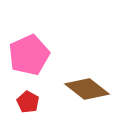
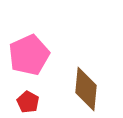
brown diamond: moved 1 px left; rotated 57 degrees clockwise
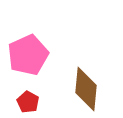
pink pentagon: moved 1 px left
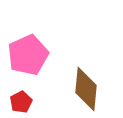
red pentagon: moved 7 px left; rotated 15 degrees clockwise
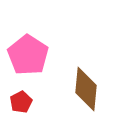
pink pentagon: rotated 15 degrees counterclockwise
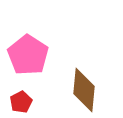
brown diamond: moved 2 px left, 1 px down
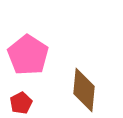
red pentagon: moved 1 px down
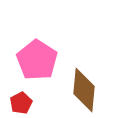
pink pentagon: moved 9 px right, 5 px down
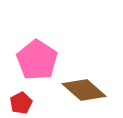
brown diamond: rotated 54 degrees counterclockwise
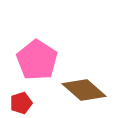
red pentagon: rotated 10 degrees clockwise
